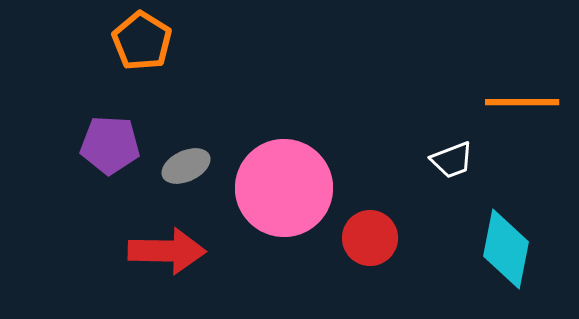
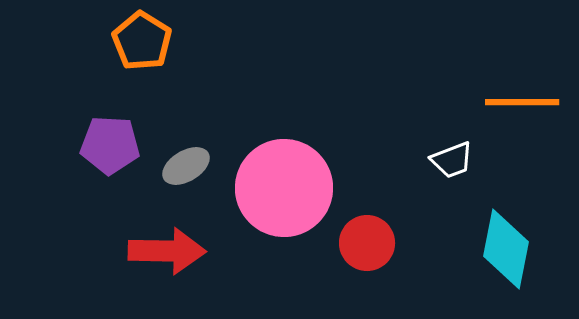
gray ellipse: rotated 6 degrees counterclockwise
red circle: moved 3 px left, 5 px down
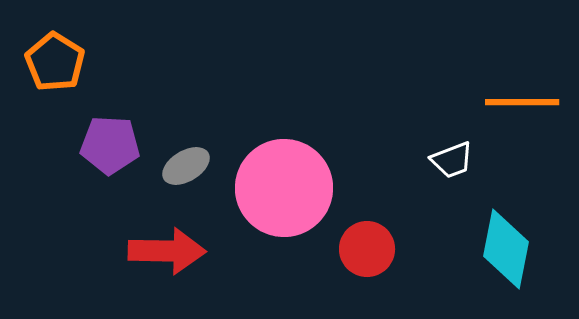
orange pentagon: moved 87 px left, 21 px down
red circle: moved 6 px down
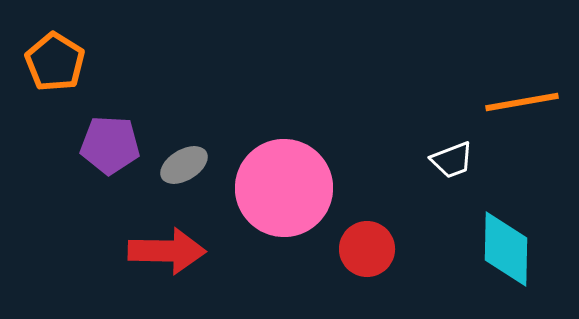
orange line: rotated 10 degrees counterclockwise
gray ellipse: moved 2 px left, 1 px up
cyan diamond: rotated 10 degrees counterclockwise
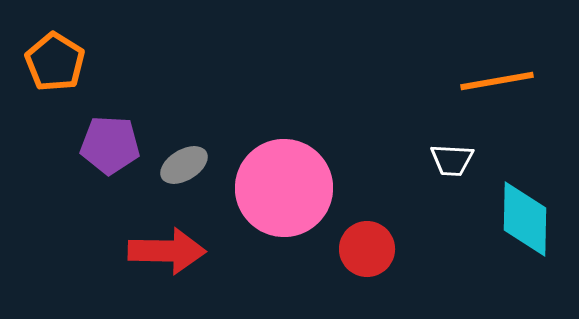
orange line: moved 25 px left, 21 px up
white trapezoid: rotated 24 degrees clockwise
cyan diamond: moved 19 px right, 30 px up
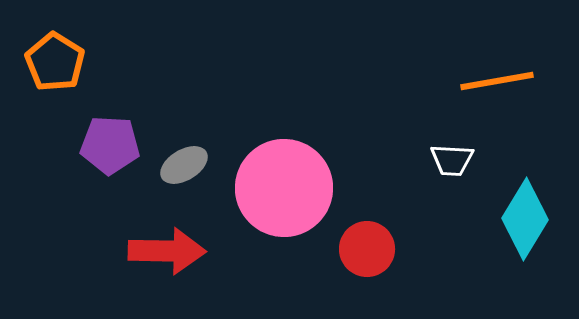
cyan diamond: rotated 30 degrees clockwise
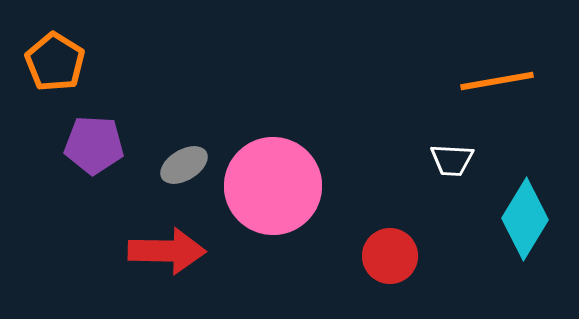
purple pentagon: moved 16 px left
pink circle: moved 11 px left, 2 px up
red circle: moved 23 px right, 7 px down
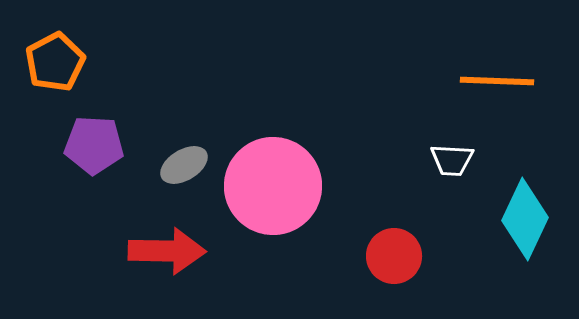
orange pentagon: rotated 12 degrees clockwise
orange line: rotated 12 degrees clockwise
cyan diamond: rotated 6 degrees counterclockwise
red circle: moved 4 px right
